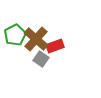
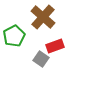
green pentagon: moved 1 px left, 1 px down
brown cross: moved 7 px right, 22 px up
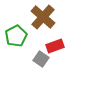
green pentagon: moved 2 px right
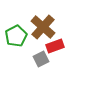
brown cross: moved 10 px down
gray square: rotated 28 degrees clockwise
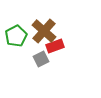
brown cross: moved 1 px right, 4 px down
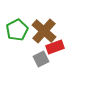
green pentagon: moved 1 px right, 6 px up
red rectangle: moved 1 px down
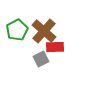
red rectangle: rotated 18 degrees clockwise
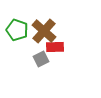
green pentagon: rotated 25 degrees counterclockwise
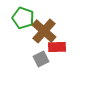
green pentagon: moved 6 px right, 12 px up
red rectangle: moved 2 px right
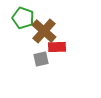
gray square: rotated 14 degrees clockwise
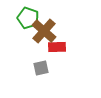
green pentagon: moved 5 px right
gray square: moved 9 px down
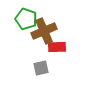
green pentagon: moved 2 px left, 1 px down
brown cross: rotated 25 degrees clockwise
